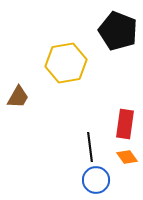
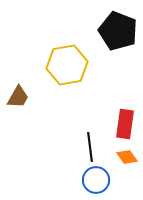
yellow hexagon: moved 1 px right, 2 px down
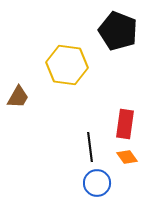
yellow hexagon: rotated 18 degrees clockwise
blue circle: moved 1 px right, 3 px down
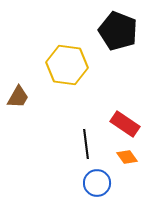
red rectangle: rotated 64 degrees counterclockwise
black line: moved 4 px left, 3 px up
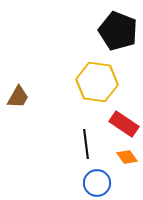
yellow hexagon: moved 30 px right, 17 px down
red rectangle: moved 1 px left
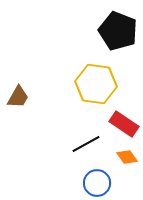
yellow hexagon: moved 1 px left, 2 px down
black line: rotated 68 degrees clockwise
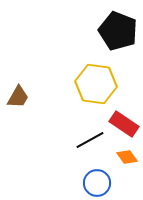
black line: moved 4 px right, 4 px up
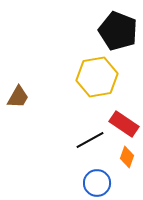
yellow hexagon: moved 1 px right, 7 px up; rotated 18 degrees counterclockwise
orange diamond: rotated 55 degrees clockwise
